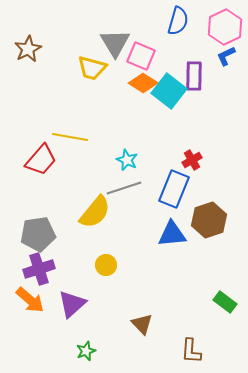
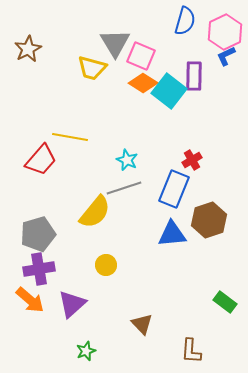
blue semicircle: moved 7 px right
pink hexagon: moved 5 px down
gray pentagon: rotated 8 degrees counterclockwise
purple cross: rotated 8 degrees clockwise
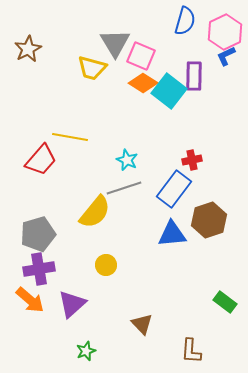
red cross: rotated 18 degrees clockwise
blue rectangle: rotated 15 degrees clockwise
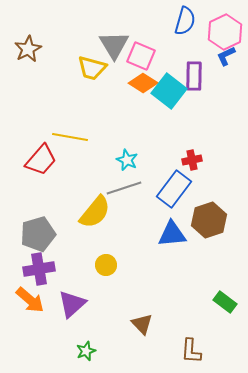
gray triangle: moved 1 px left, 2 px down
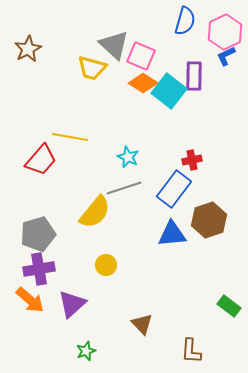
gray triangle: rotated 16 degrees counterclockwise
cyan star: moved 1 px right, 3 px up
green rectangle: moved 4 px right, 4 px down
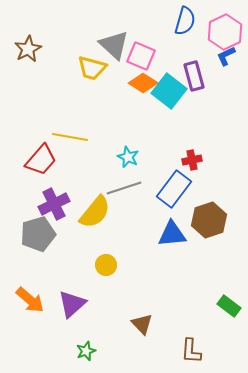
purple rectangle: rotated 16 degrees counterclockwise
purple cross: moved 15 px right, 65 px up; rotated 16 degrees counterclockwise
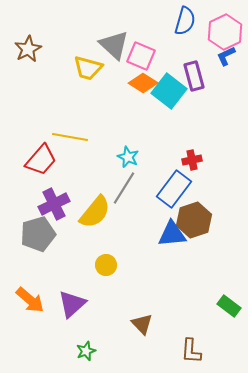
yellow trapezoid: moved 4 px left
gray line: rotated 40 degrees counterclockwise
brown hexagon: moved 15 px left
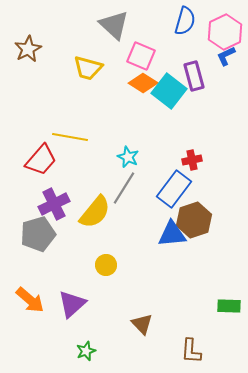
gray triangle: moved 20 px up
green rectangle: rotated 35 degrees counterclockwise
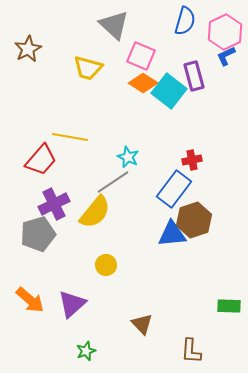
gray line: moved 11 px left, 6 px up; rotated 24 degrees clockwise
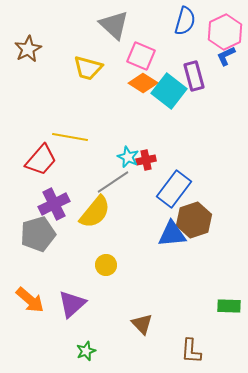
red cross: moved 46 px left
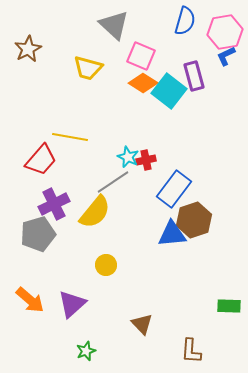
pink hexagon: rotated 16 degrees clockwise
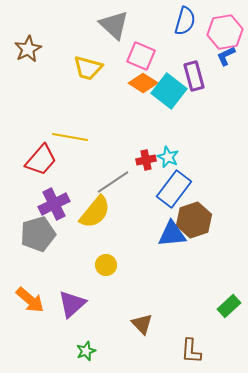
cyan star: moved 40 px right
green rectangle: rotated 45 degrees counterclockwise
